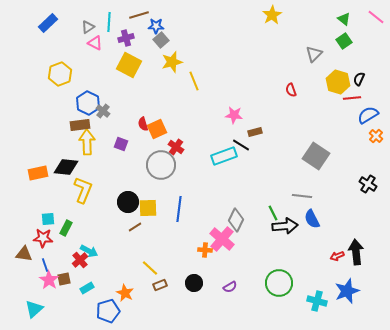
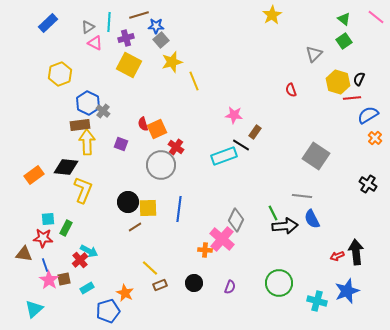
brown rectangle at (255, 132): rotated 40 degrees counterclockwise
orange cross at (376, 136): moved 1 px left, 2 px down
orange rectangle at (38, 173): moved 4 px left, 2 px down; rotated 24 degrees counterclockwise
purple semicircle at (230, 287): rotated 40 degrees counterclockwise
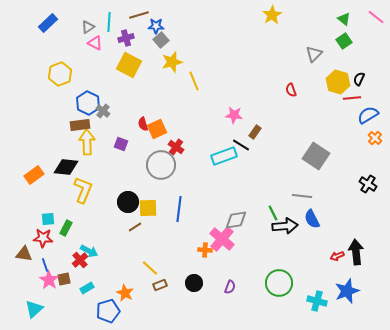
gray diamond at (236, 220): rotated 55 degrees clockwise
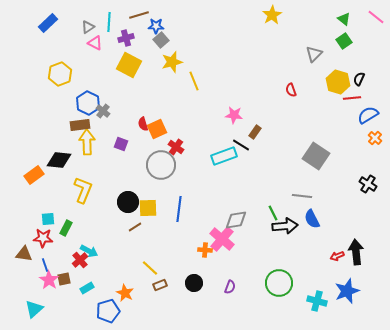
black diamond at (66, 167): moved 7 px left, 7 px up
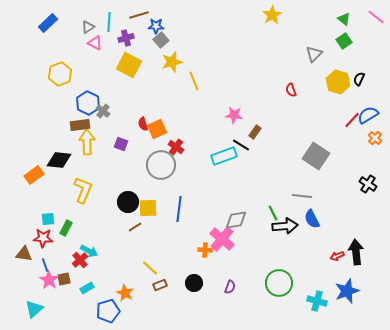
red line at (352, 98): moved 22 px down; rotated 42 degrees counterclockwise
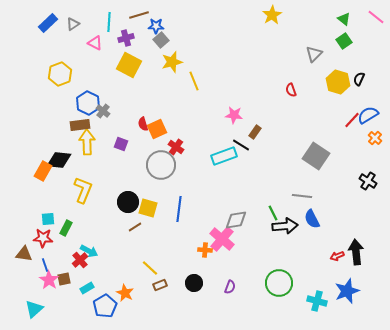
gray triangle at (88, 27): moved 15 px left, 3 px up
orange rectangle at (34, 175): moved 9 px right, 4 px up; rotated 24 degrees counterclockwise
black cross at (368, 184): moved 3 px up
yellow square at (148, 208): rotated 18 degrees clockwise
blue pentagon at (108, 311): moved 3 px left, 5 px up; rotated 15 degrees counterclockwise
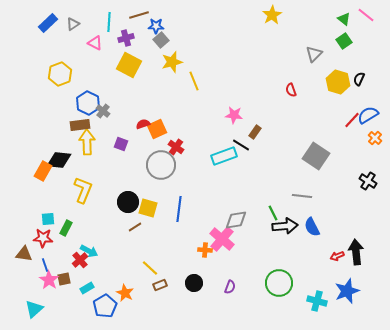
pink line at (376, 17): moved 10 px left, 2 px up
red semicircle at (143, 124): rotated 88 degrees clockwise
blue semicircle at (312, 219): moved 8 px down
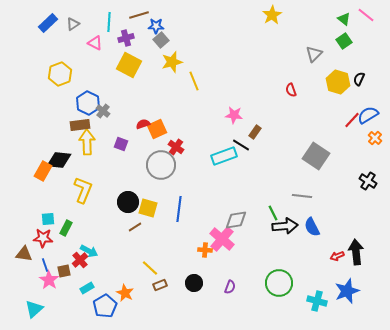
brown square at (64, 279): moved 8 px up
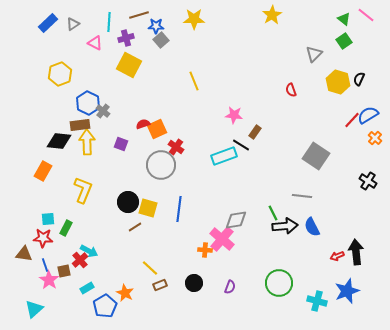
yellow star at (172, 62): moved 22 px right, 43 px up; rotated 15 degrees clockwise
black diamond at (59, 160): moved 19 px up
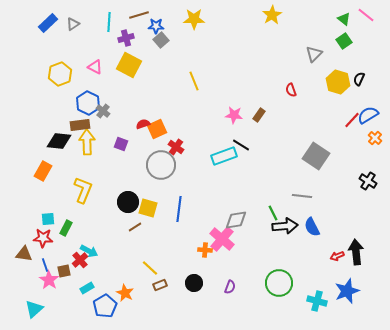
pink triangle at (95, 43): moved 24 px down
brown rectangle at (255, 132): moved 4 px right, 17 px up
